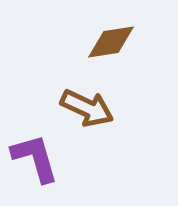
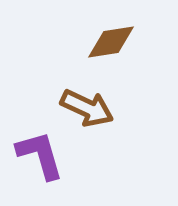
purple L-shape: moved 5 px right, 3 px up
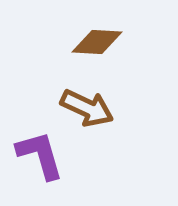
brown diamond: moved 14 px left; rotated 12 degrees clockwise
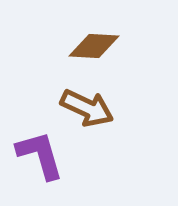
brown diamond: moved 3 px left, 4 px down
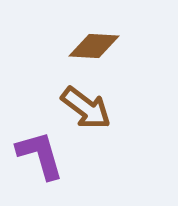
brown arrow: moved 1 px left; rotated 12 degrees clockwise
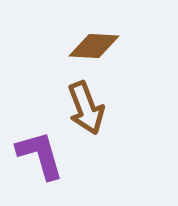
brown arrow: rotated 32 degrees clockwise
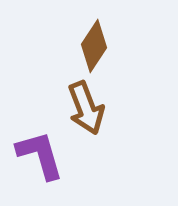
brown diamond: rotated 60 degrees counterclockwise
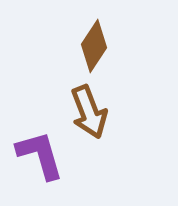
brown arrow: moved 3 px right, 4 px down
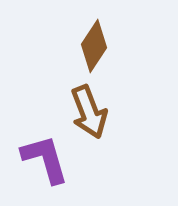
purple L-shape: moved 5 px right, 4 px down
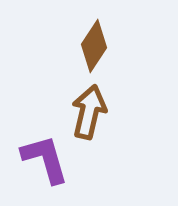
brown arrow: rotated 146 degrees counterclockwise
